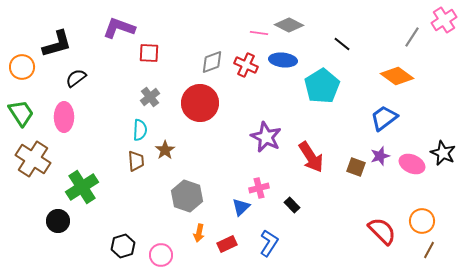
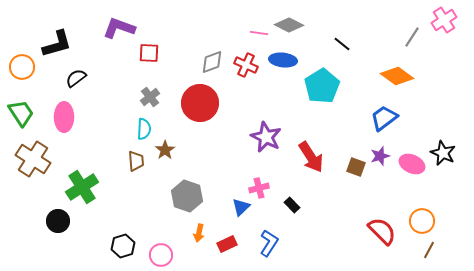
cyan semicircle at (140, 130): moved 4 px right, 1 px up
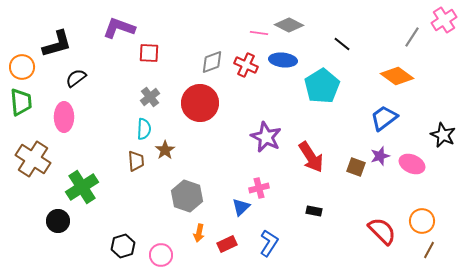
green trapezoid at (21, 113): moved 11 px up; rotated 28 degrees clockwise
black star at (443, 153): moved 18 px up
black rectangle at (292, 205): moved 22 px right, 6 px down; rotated 35 degrees counterclockwise
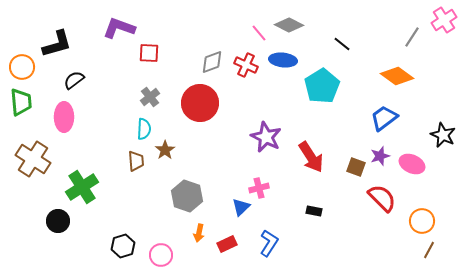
pink line at (259, 33): rotated 42 degrees clockwise
black semicircle at (76, 78): moved 2 px left, 2 px down
red semicircle at (382, 231): moved 33 px up
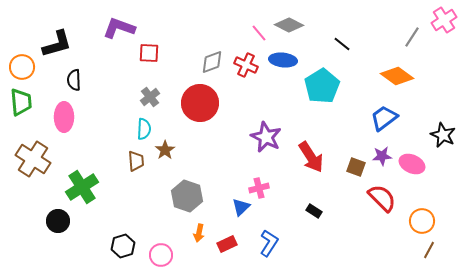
black semicircle at (74, 80): rotated 55 degrees counterclockwise
purple star at (380, 156): moved 2 px right; rotated 12 degrees clockwise
black rectangle at (314, 211): rotated 21 degrees clockwise
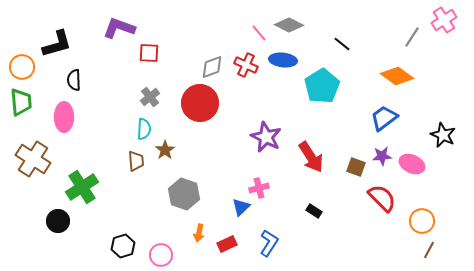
gray diamond at (212, 62): moved 5 px down
gray hexagon at (187, 196): moved 3 px left, 2 px up
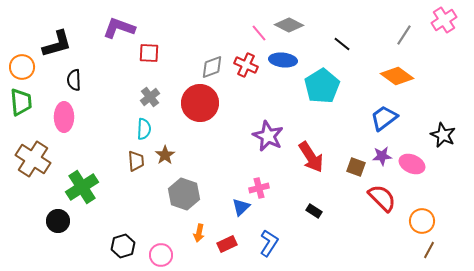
gray line at (412, 37): moved 8 px left, 2 px up
purple star at (266, 137): moved 2 px right, 1 px up
brown star at (165, 150): moved 5 px down
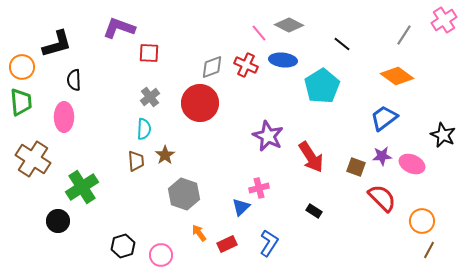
orange arrow at (199, 233): rotated 132 degrees clockwise
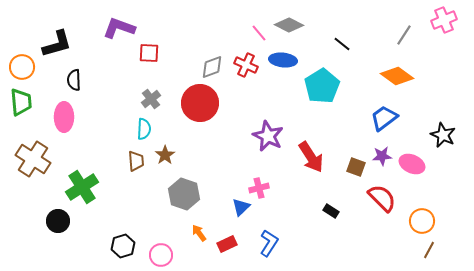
pink cross at (444, 20): rotated 10 degrees clockwise
gray cross at (150, 97): moved 1 px right, 2 px down
black rectangle at (314, 211): moved 17 px right
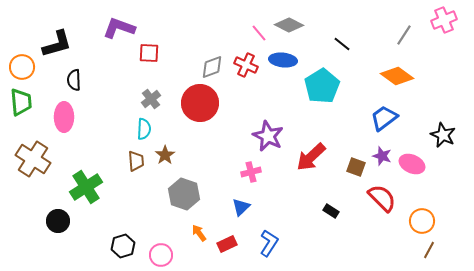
purple star at (382, 156): rotated 24 degrees clockwise
red arrow at (311, 157): rotated 80 degrees clockwise
green cross at (82, 187): moved 4 px right
pink cross at (259, 188): moved 8 px left, 16 px up
